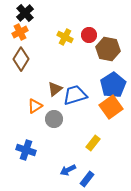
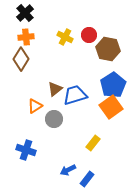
orange cross: moved 6 px right, 5 px down; rotated 21 degrees clockwise
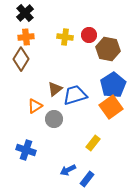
yellow cross: rotated 21 degrees counterclockwise
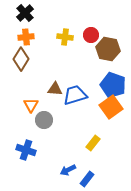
red circle: moved 2 px right
blue pentagon: rotated 20 degrees counterclockwise
brown triangle: rotated 42 degrees clockwise
orange triangle: moved 4 px left, 1 px up; rotated 28 degrees counterclockwise
gray circle: moved 10 px left, 1 px down
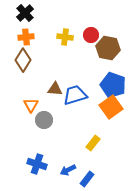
brown hexagon: moved 1 px up
brown diamond: moved 2 px right, 1 px down
blue cross: moved 11 px right, 14 px down
